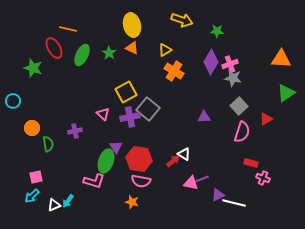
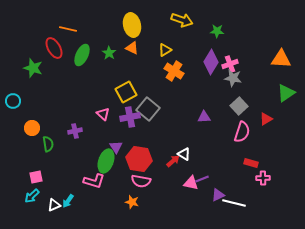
pink cross at (263, 178): rotated 24 degrees counterclockwise
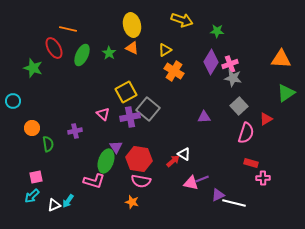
pink semicircle at (242, 132): moved 4 px right, 1 px down
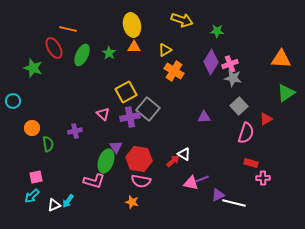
orange triangle at (132, 48): moved 2 px right, 1 px up; rotated 24 degrees counterclockwise
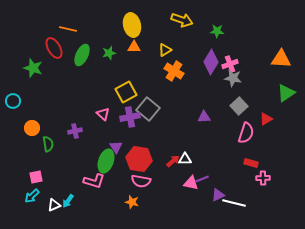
green star at (109, 53): rotated 24 degrees clockwise
white triangle at (184, 154): moved 1 px right, 5 px down; rotated 32 degrees counterclockwise
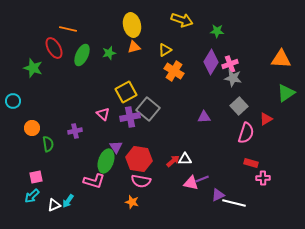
orange triangle at (134, 47): rotated 16 degrees counterclockwise
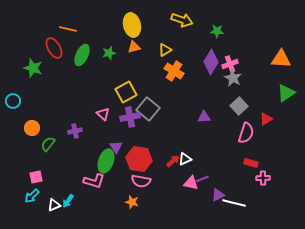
gray star at (233, 78): rotated 18 degrees clockwise
green semicircle at (48, 144): rotated 133 degrees counterclockwise
white triangle at (185, 159): rotated 24 degrees counterclockwise
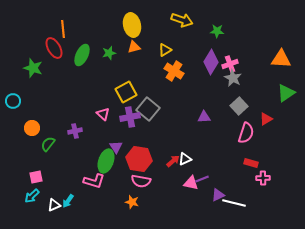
orange line at (68, 29): moved 5 px left; rotated 72 degrees clockwise
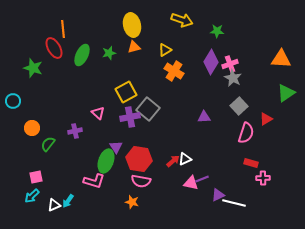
pink triangle at (103, 114): moved 5 px left, 1 px up
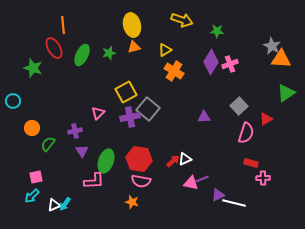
orange line at (63, 29): moved 4 px up
gray star at (233, 78): moved 39 px right, 32 px up
pink triangle at (98, 113): rotated 32 degrees clockwise
purple triangle at (116, 147): moved 34 px left, 4 px down
pink L-shape at (94, 181): rotated 20 degrees counterclockwise
cyan arrow at (68, 201): moved 3 px left, 3 px down
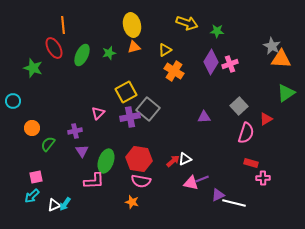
yellow arrow at (182, 20): moved 5 px right, 3 px down
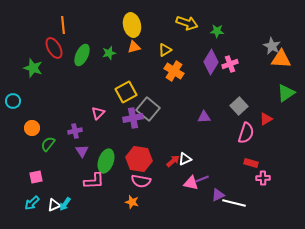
purple cross at (130, 117): moved 3 px right, 1 px down
cyan arrow at (32, 196): moved 7 px down
